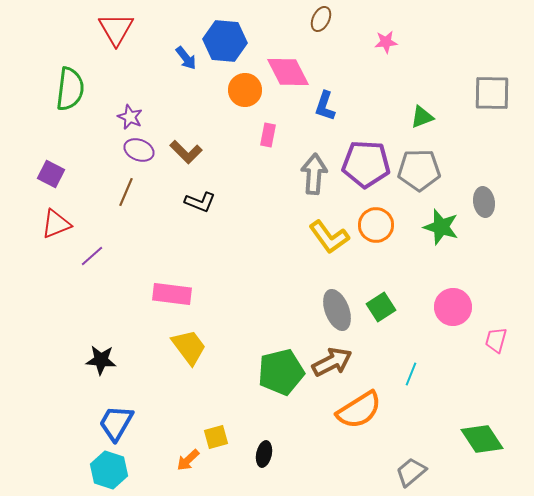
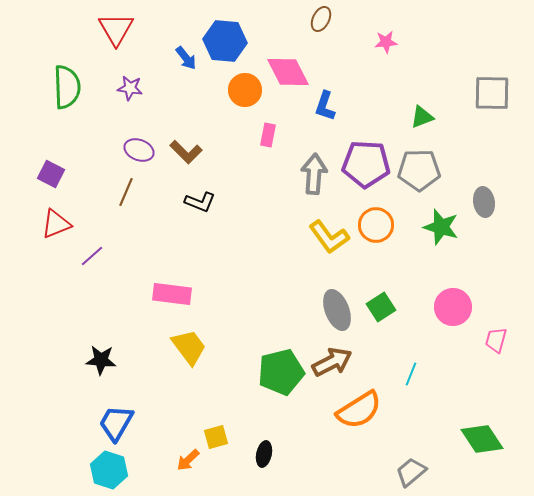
green semicircle at (70, 89): moved 3 px left, 2 px up; rotated 9 degrees counterclockwise
purple star at (130, 117): moved 29 px up; rotated 15 degrees counterclockwise
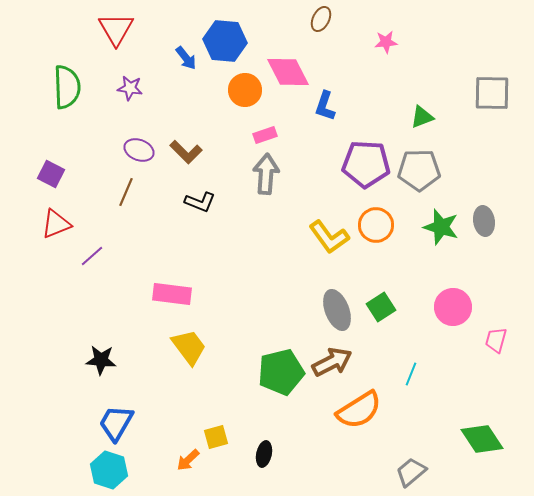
pink rectangle at (268, 135): moved 3 px left; rotated 60 degrees clockwise
gray arrow at (314, 174): moved 48 px left
gray ellipse at (484, 202): moved 19 px down
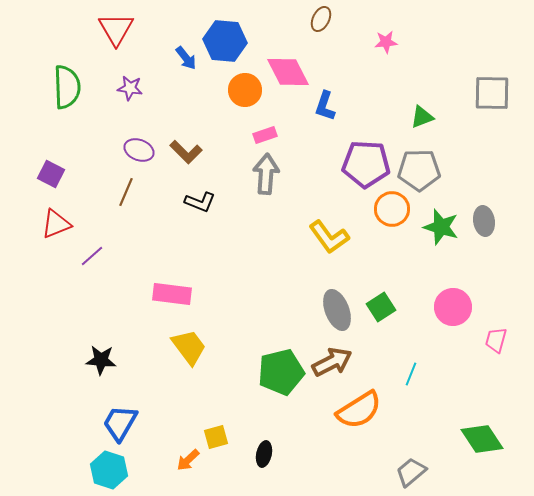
orange circle at (376, 225): moved 16 px right, 16 px up
blue trapezoid at (116, 423): moved 4 px right
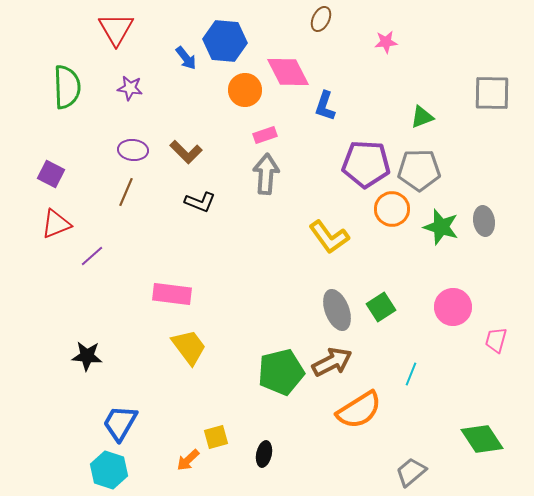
purple ellipse at (139, 150): moved 6 px left; rotated 16 degrees counterclockwise
black star at (101, 360): moved 14 px left, 4 px up
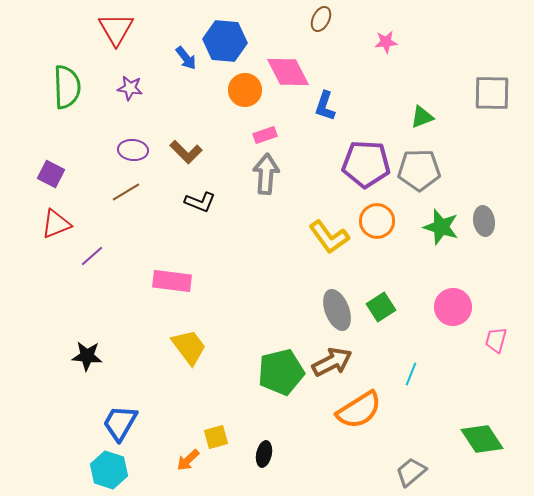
brown line at (126, 192): rotated 36 degrees clockwise
orange circle at (392, 209): moved 15 px left, 12 px down
pink rectangle at (172, 294): moved 13 px up
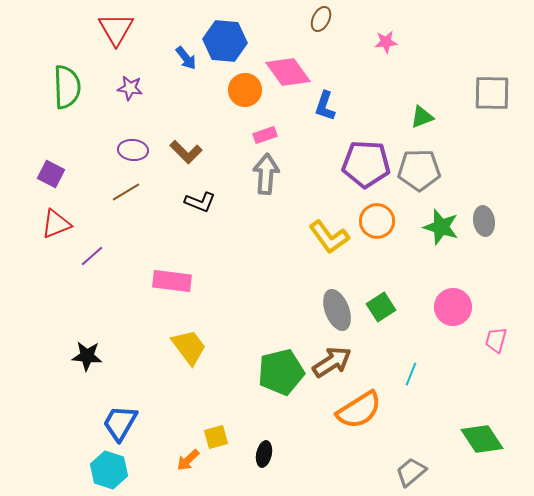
pink diamond at (288, 72): rotated 9 degrees counterclockwise
brown arrow at (332, 362): rotated 6 degrees counterclockwise
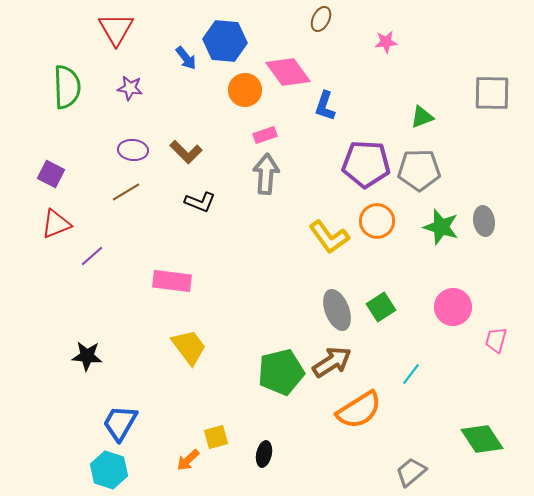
cyan line at (411, 374): rotated 15 degrees clockwise
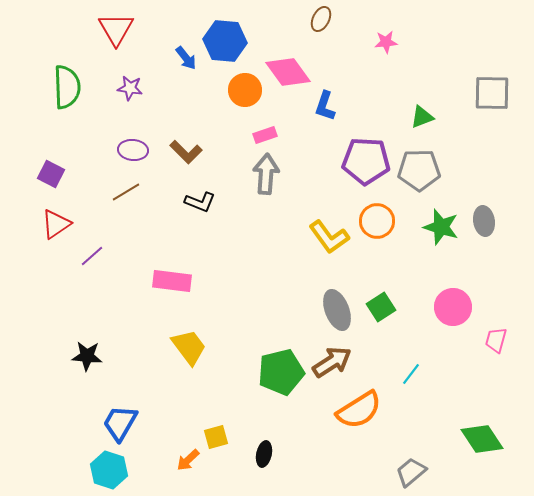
purple pentagon at (366, 164): moved 3 px up
red triangle at (56, 224): rotated 12 degrees counterclockwise
